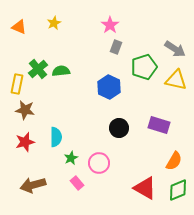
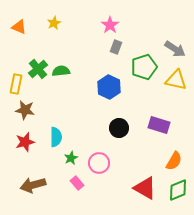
yellow rectangle: moved 1 px left
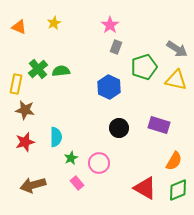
gray arrow: moved 2 px right
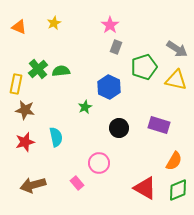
cyan semicircle: rotated 12 degrees counterclockwise
green star: moved 14 px right, 51 px up
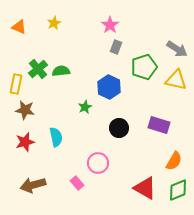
pink circle: moved 1 px left
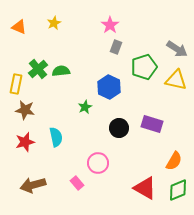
purple rectangle: moved 7 px left, 1 px up
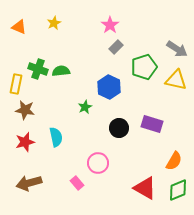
gray rectangle: rotated 24 degrees clockwise
green cross: rotated 30 degrees counterclockwise
brown arrow: moved 4 px left, 2 px up
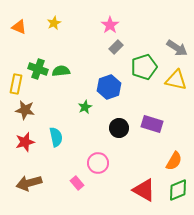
gray arrow: moved 1 px up
blue hexagon: rotated 15 degrees clockwise
red triangle: moved 1 px left, 2 px down
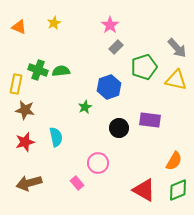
gray arrow: rotated 15 degrees clockwise
green cross: moved 1 px down
purple rectangle: moved 2 px left, 4 px up; rotated 10 degrees counterclockwise
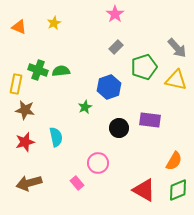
pink star: moved 5 px right, 11 px up
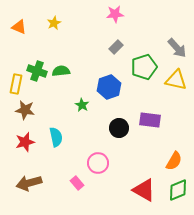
pink star: rotated 30 degrees clockwise
green cross: moved 1 px left, 1 px down
green star: moved 3 px left, 2 px up; rotated 16 degrees counterclockwise
